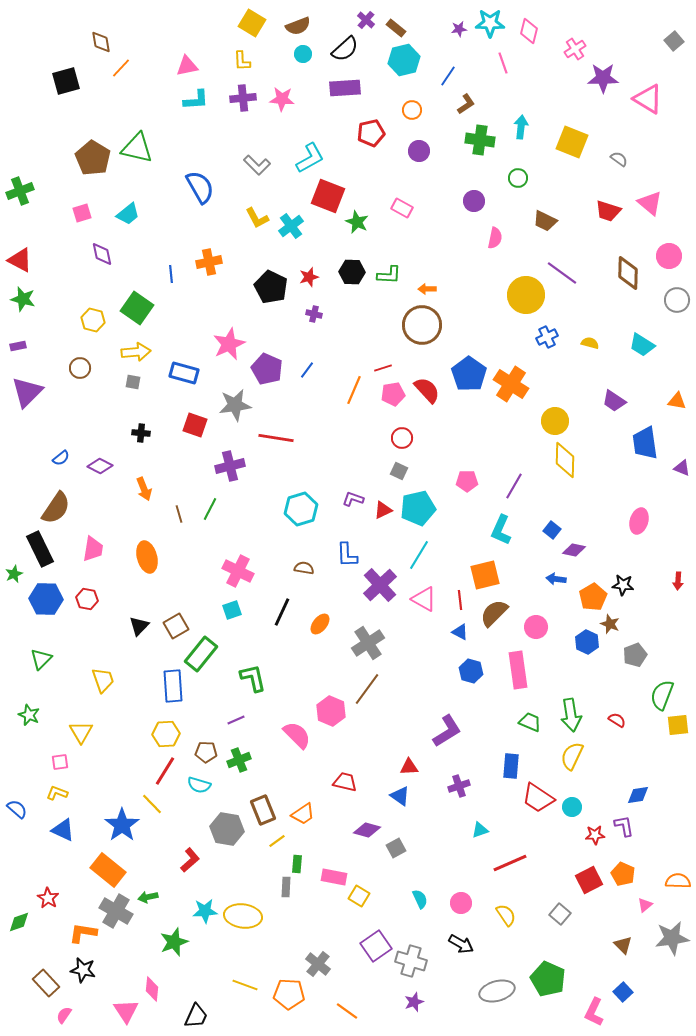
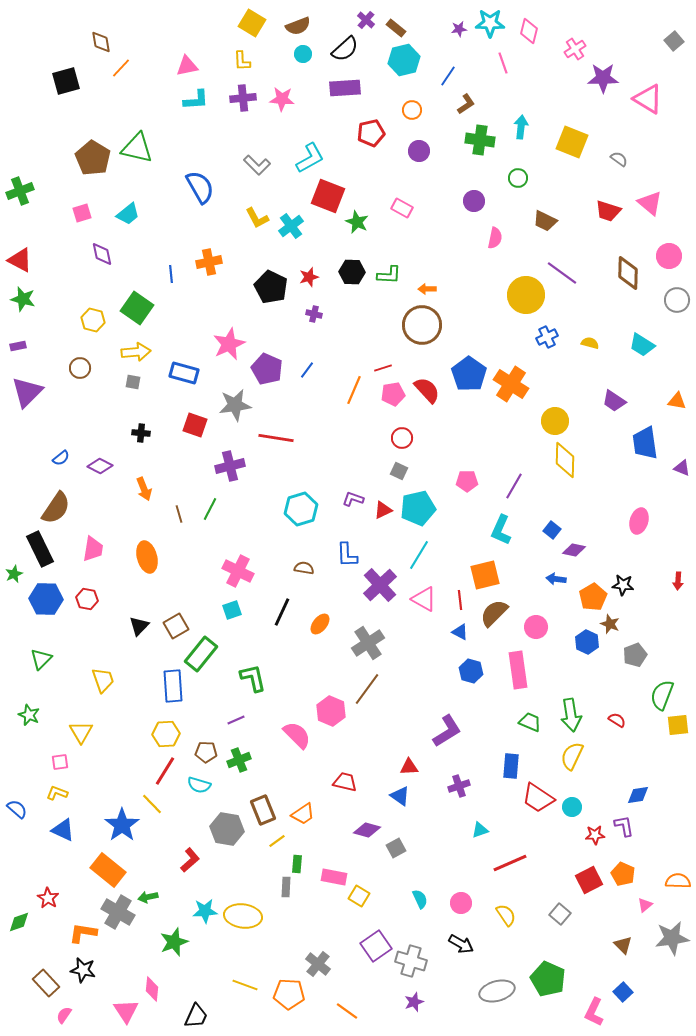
gray cross at (116, 911): moved 2 px right, 1 px down
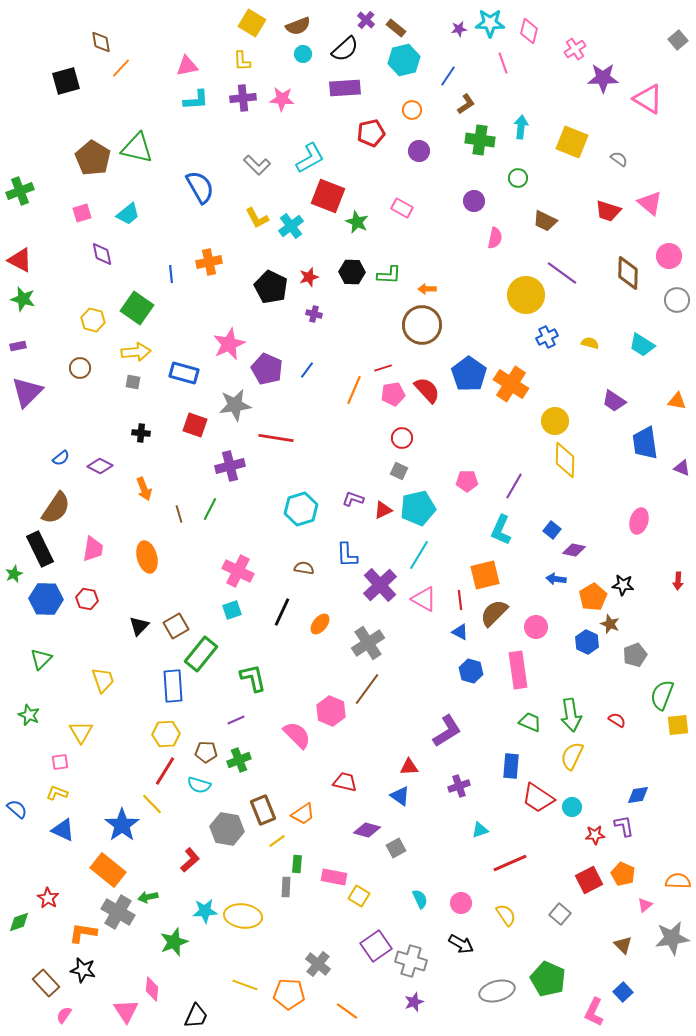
gray square at (674, 41): moved 4 px right, 1 px up
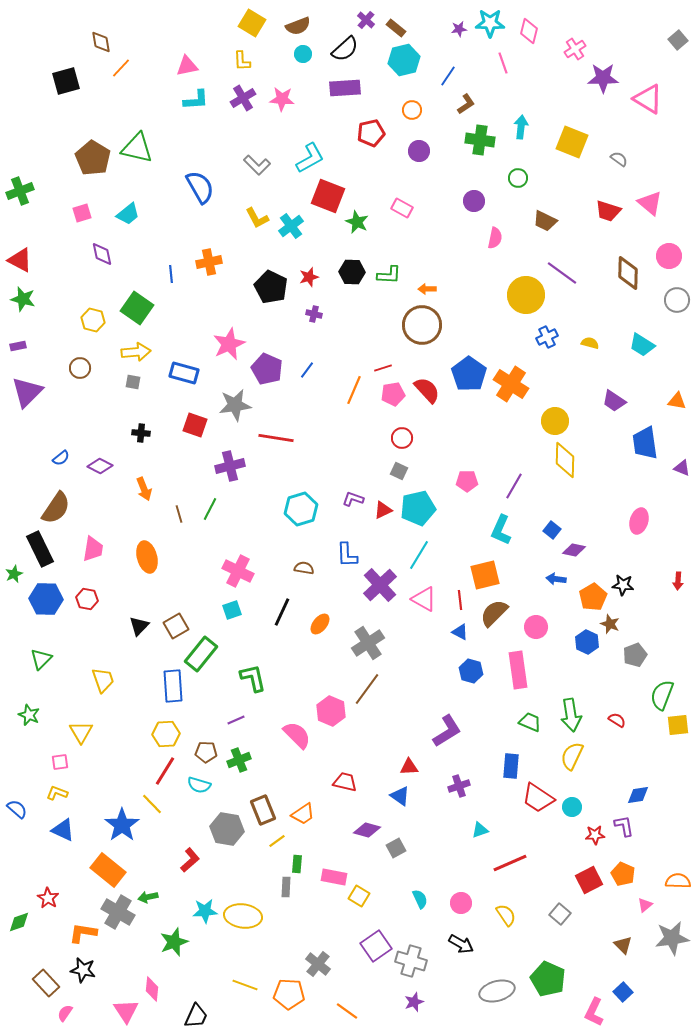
purple cross at (243, 98): rotated 25 degrees counterclockwise
pink semicircle at (64, 1015): moved 1 px right, 2 px up
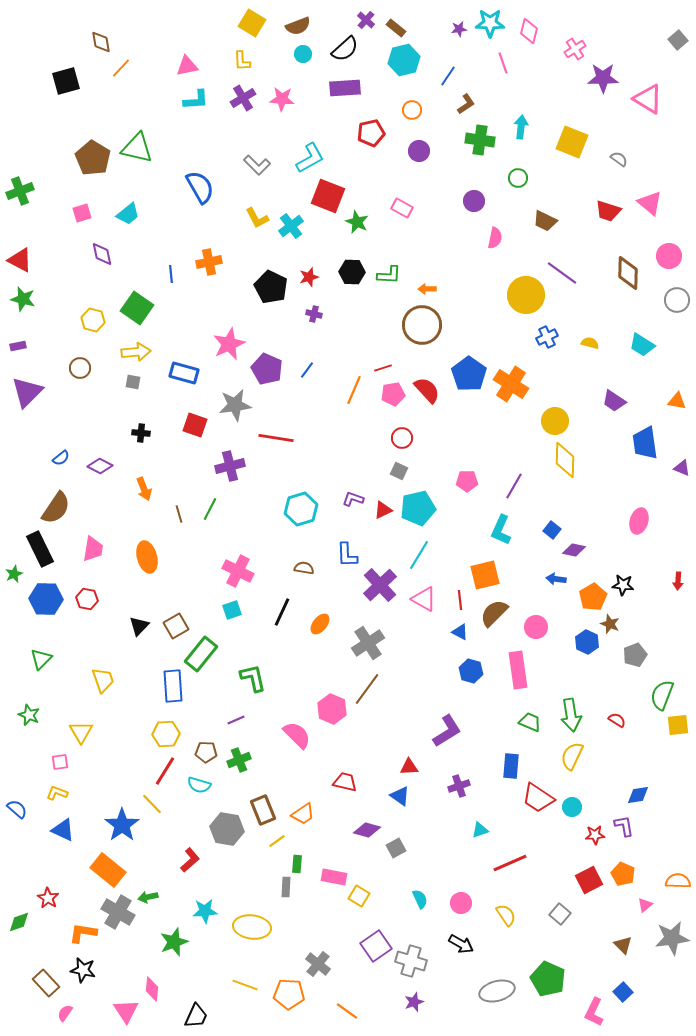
pink hexagon at (331, 711): moved 1 px right, 2 px up
yellow ellipse at (243, 916): moved 9 px right, 11 px down
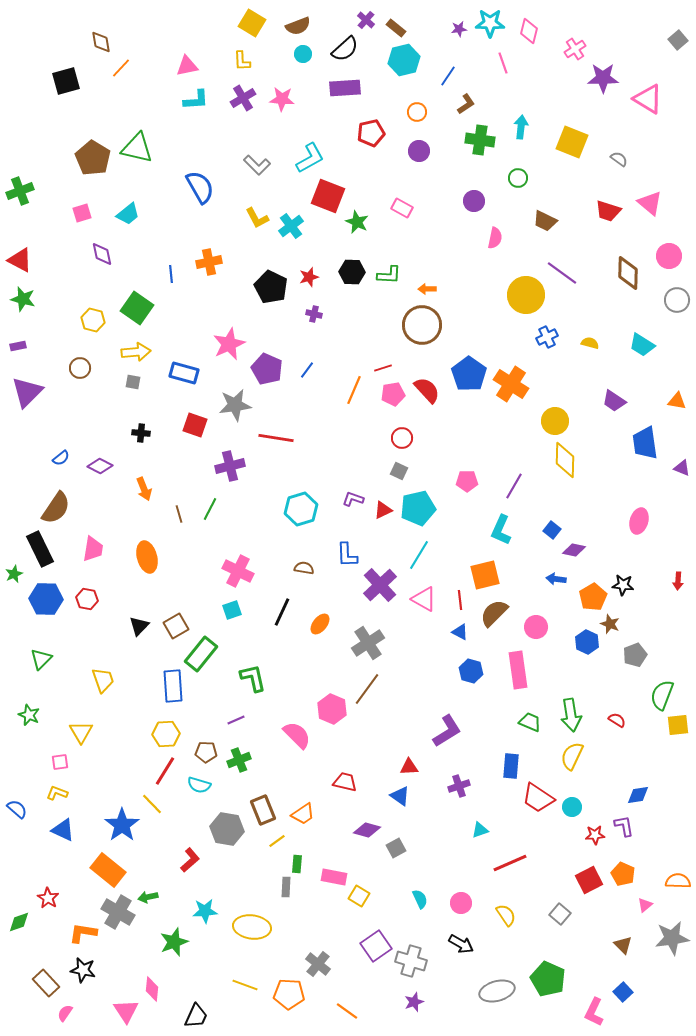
orange circle at (412, 110): moved 5 px right, 2 px down
